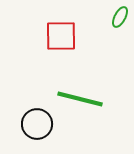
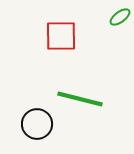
green ellipse: rotated 25 degrees clockwise
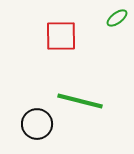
green ellipse: moved 3 px left, 1 px down
green line: moved 2 px down
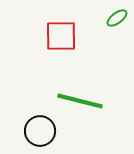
black circle: moved 3 px right, 7 px down
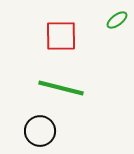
green ellipse: moved 2 px down
green line: moved 19 px left, 13 px up
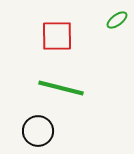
red square: moved 4 px left
black circle: moved 2 px left
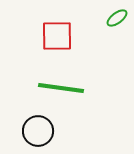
green ellipse: moved 2 px up
green line: rotated 6 degrees counterclockwise
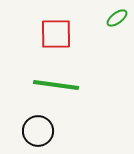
red square: moved 1 px left, 2 px up
green line: moved 5 px left, 3 px up
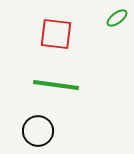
red square: rotated 8 degrees clockwise
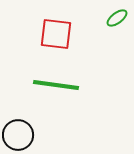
black circle: moved 20 px left, 4 px down
